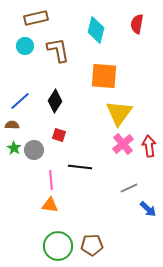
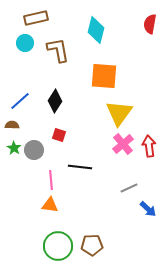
red semicircle: moved 13 px right
cyan circle: moved 3 px up
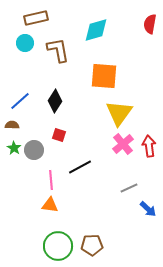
cyan diamond: rotated 60 degrees clockwise
black line: rotated 35 degrees counterclockwise
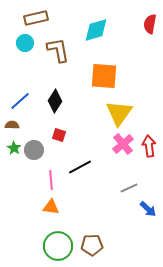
orange triangle: moved 1 px right, 2 px down
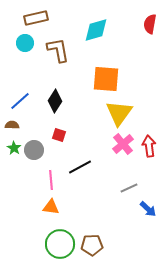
orange square: moved 2 px right, 3 px down
green circle: moved 2 px right, 2 px up
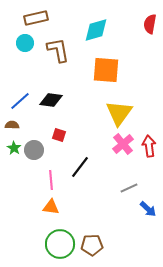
orange square: moved 9 px up
black diamond: moved 4 px left, 1 px up; rotated 65 degrees clockwise
black line: rotated 25 degrees counterclockwise
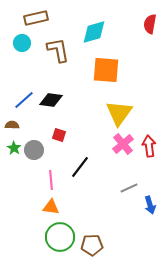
cyan diamond: moved 2 px left, 2 px down
cyan circle: moved 3 px left
blue line: moved 4 px right, 1 px up
blue arrow: moved 2 px right, 4 px up; rotated 30 degrees clockwise
green circle: moved 7 px up
